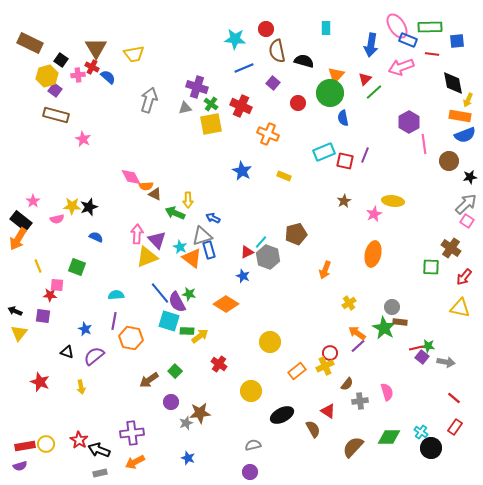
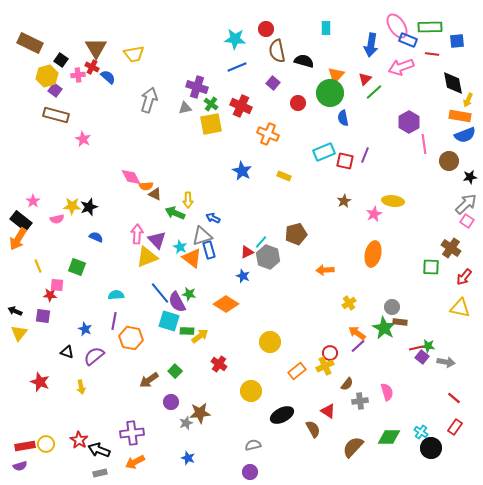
blue line at (244, 68): moved 7 px left, 1 px up
orange arrow at (325, 270): rotated 66 degrees clockwise
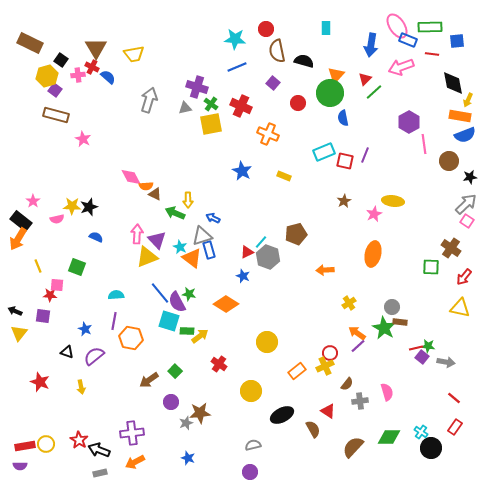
yellow circle at (270, 342): moved 3 px left
purple semicircle at (20, 466): rotated 16 degrees clockwise
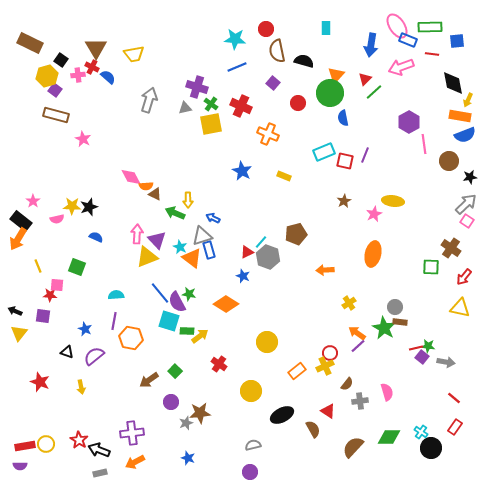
gray circle at (392, 307): moved 3 px right
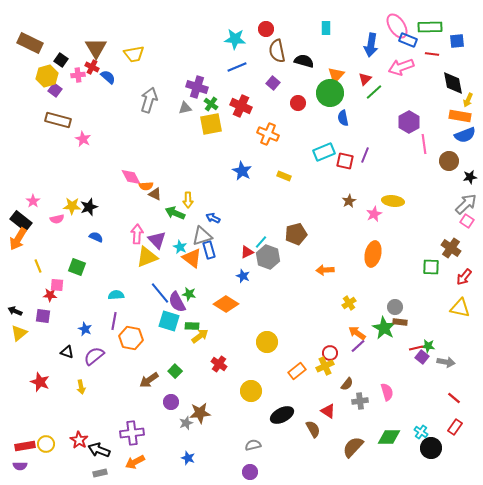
brown rectangle at (56, 115): moved 2 px right, 5 px down
brown star at (344, 201): moved 5 px right
green rectangle at (187, 331): moved 5 px right, 5 px up
yellow triangle at (19, 333): rotated 12 degrees clockwise
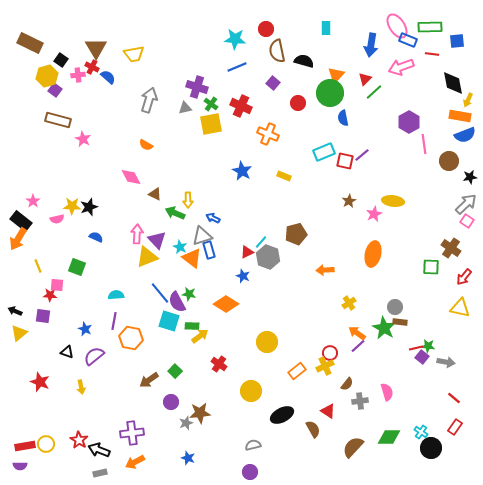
purple line at (365, 155): moved 3 px left; rotated 28 degrees clockwise
orange semicircle at (146, 186): moved 41 px up; rotated 32 degrees clockwise
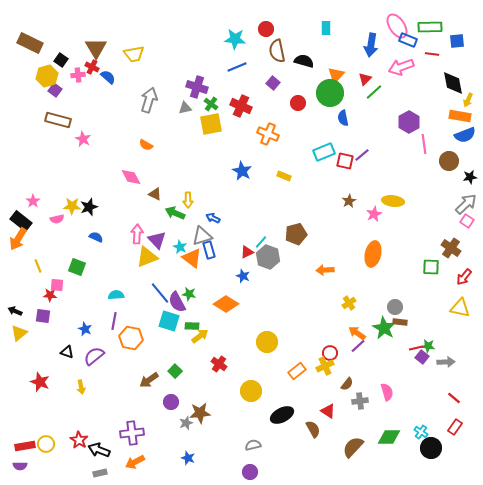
gray arrow at (446, 362): rotated 12 degrees counterclockwise
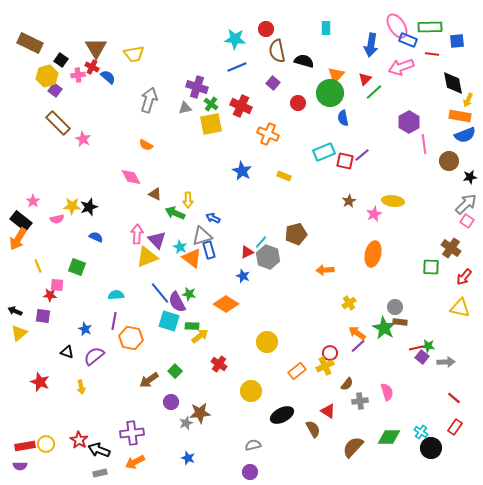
brown rectangle at (58, 120): moved 3 px down; rotated 30 degrees clockwise
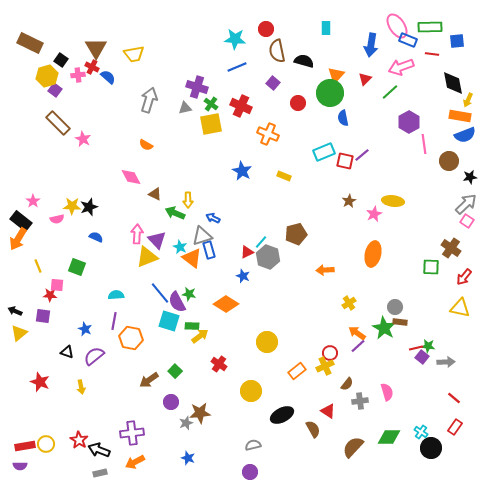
green line at (374, 92): moved 16 px right
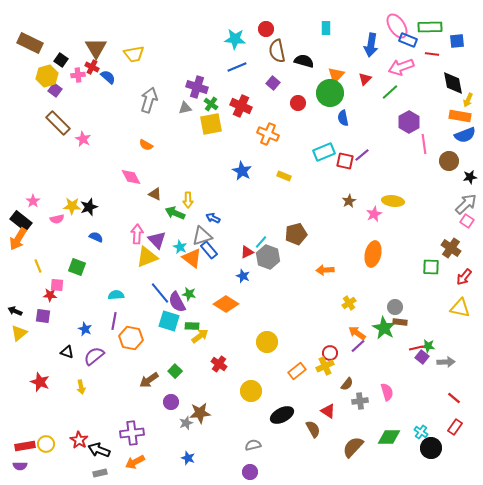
blue rectangle at (209, 250): rotated 24 degrees counterclockwise
